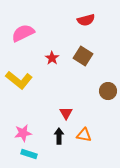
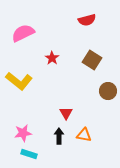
red semicircle: moved 1 px right
brown square: moved 9 px right, 4 px down
yellow L-shape: moved 1 px down
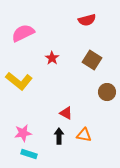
brown circle: moved 1 px left, 1 px down
red triangle: rotated 32 degrees counterclockwise
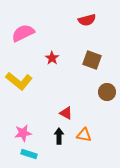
brown square: rotated 12 degrees counterclockwise
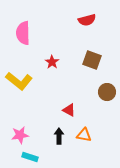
pink semicircle: rotated 65 degrees counterclockwise
red star: moved 4 px down
red triangle: moved 3 px right, 3 px up
pink star: moved 3 px left, 2 px down
cyan rectangle: moved 1 px right, 3 px down
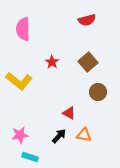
pink semicircle: moved 4 px up
brown square: moved 4 px left, 2 px down; rotated 30 degrees clockwise
brown circle: moved 9 px left
red triangle: moved 3 px down
black arrow: rotated 42 degrees clockwise
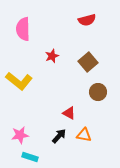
red star: moved 6 px up; rotated 16 degrees clockwise
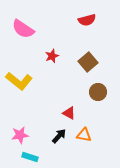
pink semicircle: rotated 55 degrees counterclockwise
